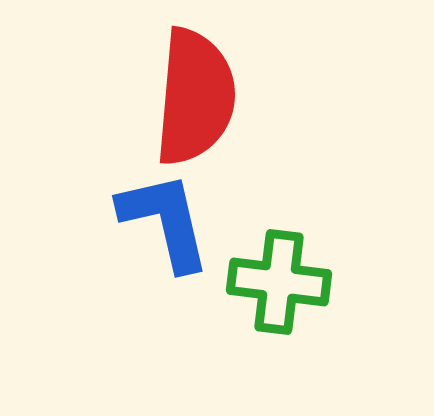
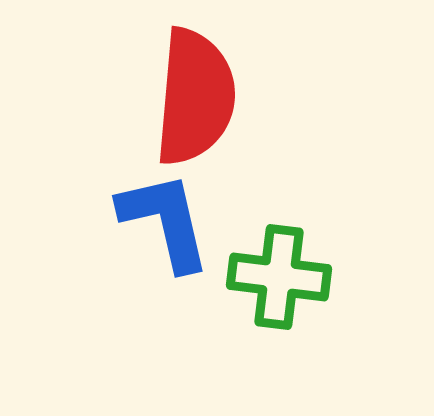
green cross: moved 5 px up
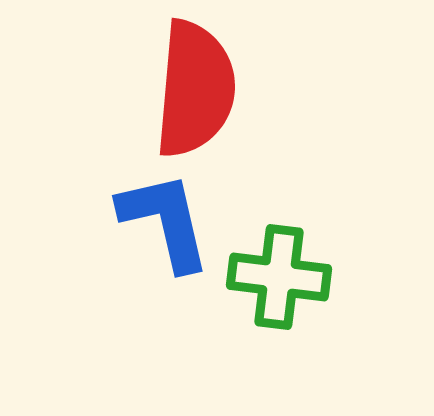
red semicircle: moved 8 px up
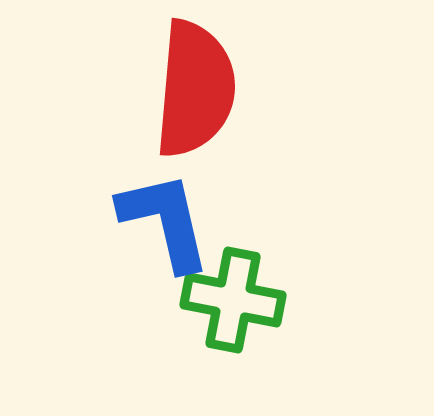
green cross: moved 46 px left, 23 px down; rotated 4 degrees clockwise
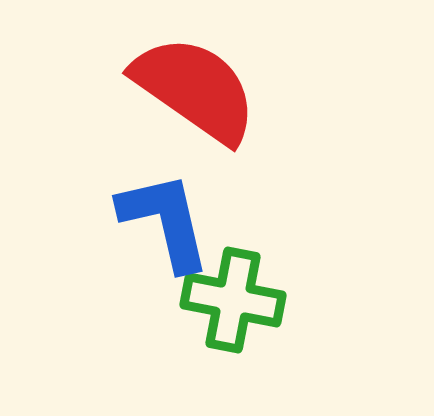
red semicircle: rotated 60 degrees counterclockwise
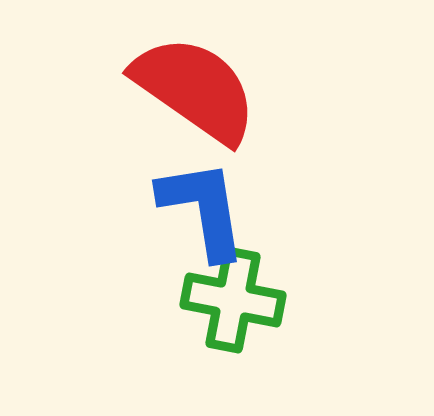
blue L-shape: moved 38 px right, 12 px up; rotated 4 degrees clockwise
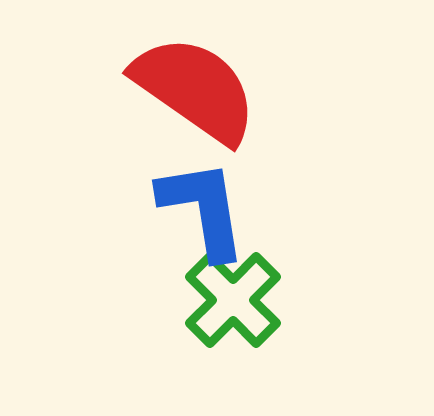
green cross: rotated 34 degrees clockwise
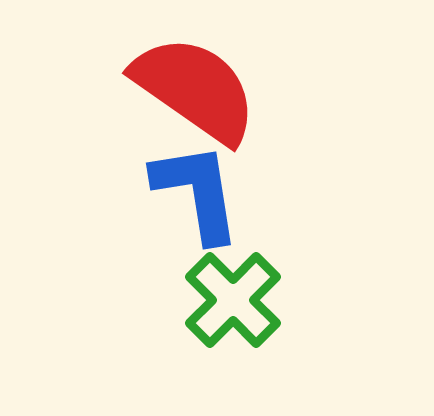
blue L-shape: moved 6 px left, 17 px up
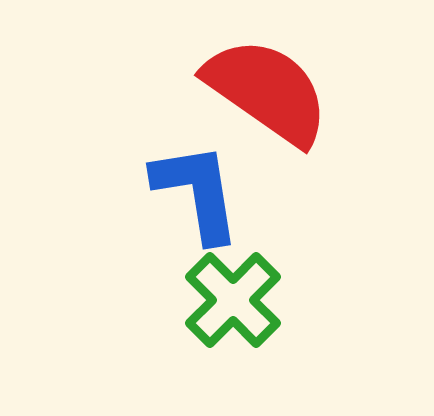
red semicircle: moved 72 px right, 2 px down
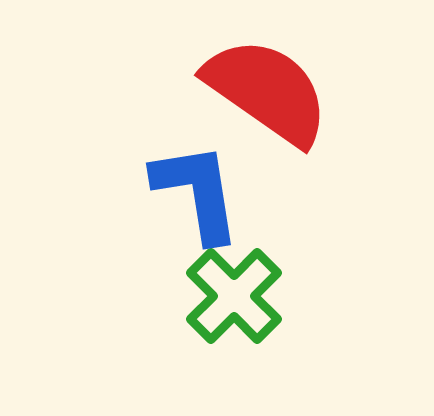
green cross: moved 1 px right, 4 px up
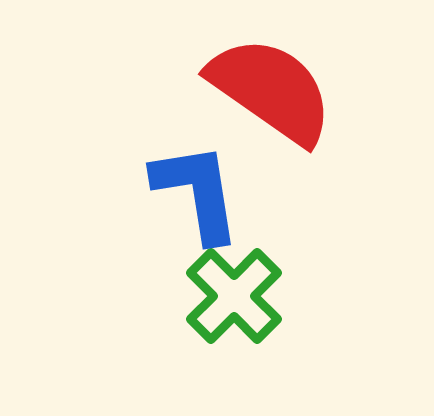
red semicircle: moved 4 px right, 1 px up
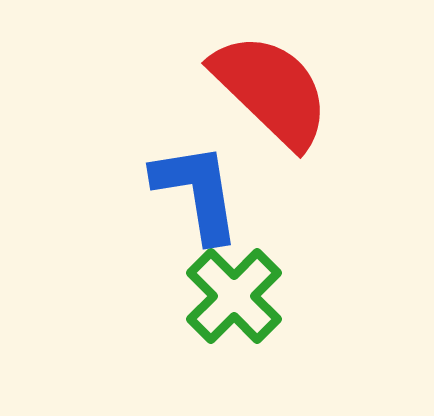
red semicircle: rotated 9 degrees clockwise
